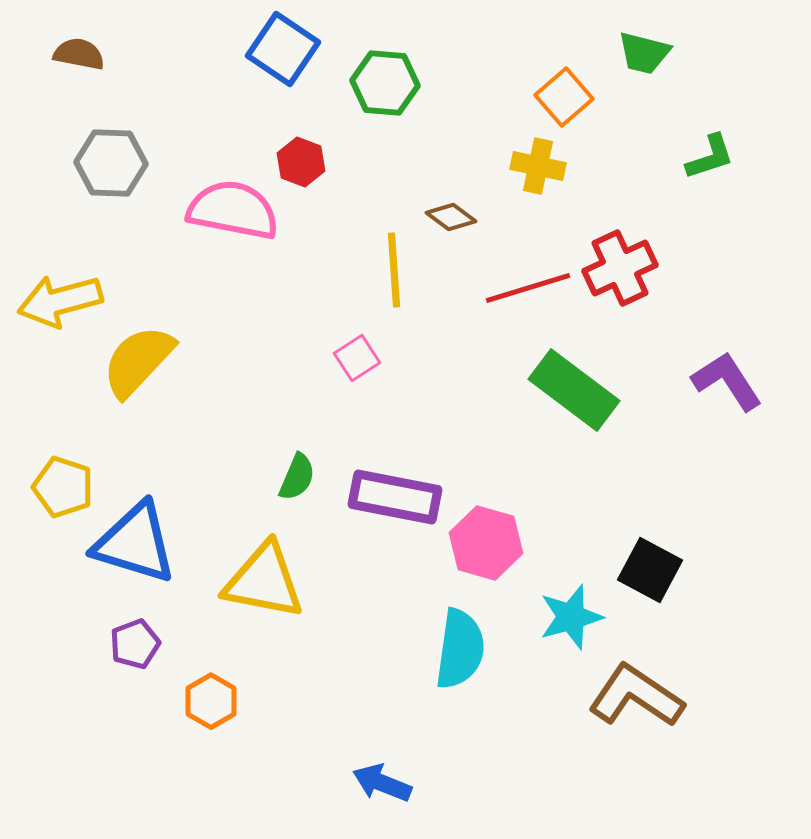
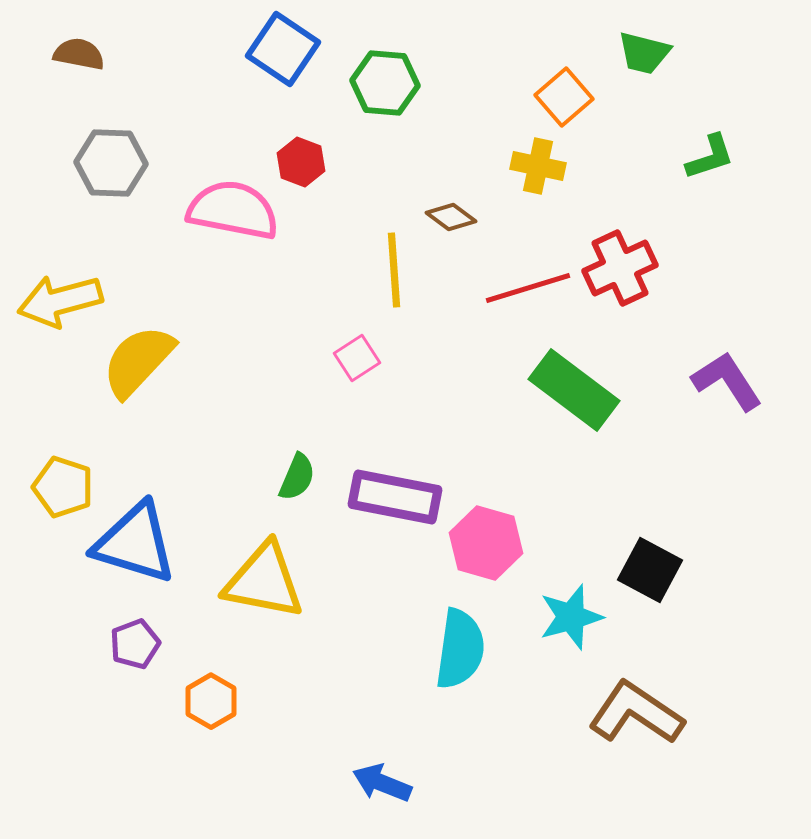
brown L-shape: moved 17 px down
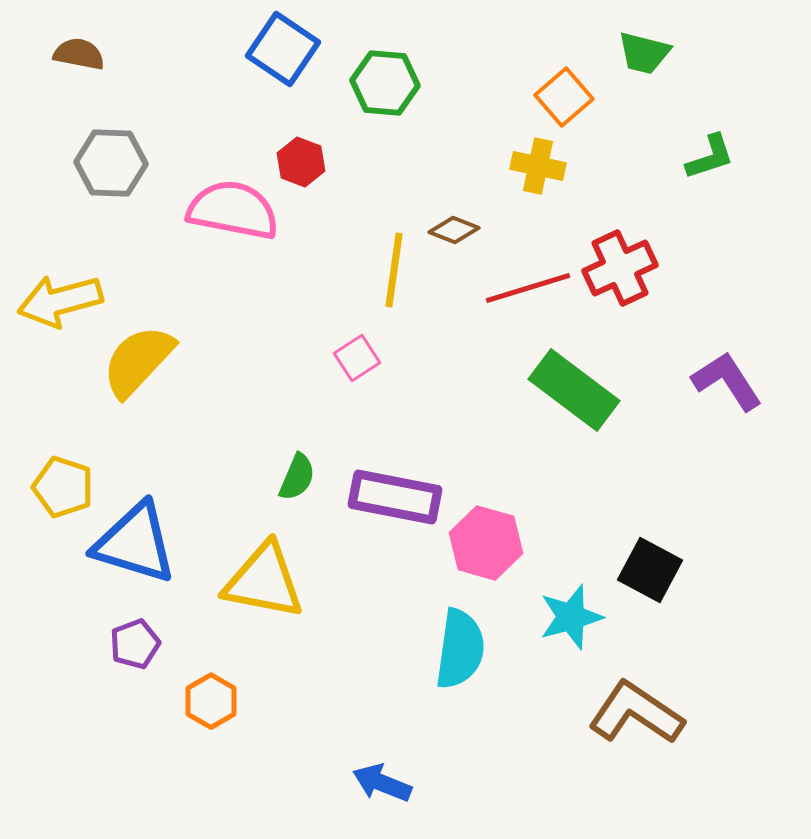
brown diamond: moved 3 px right, 13 px down; rotated 15 degrees counterclockwise
yellow line: rotated 12 degrees clockwise
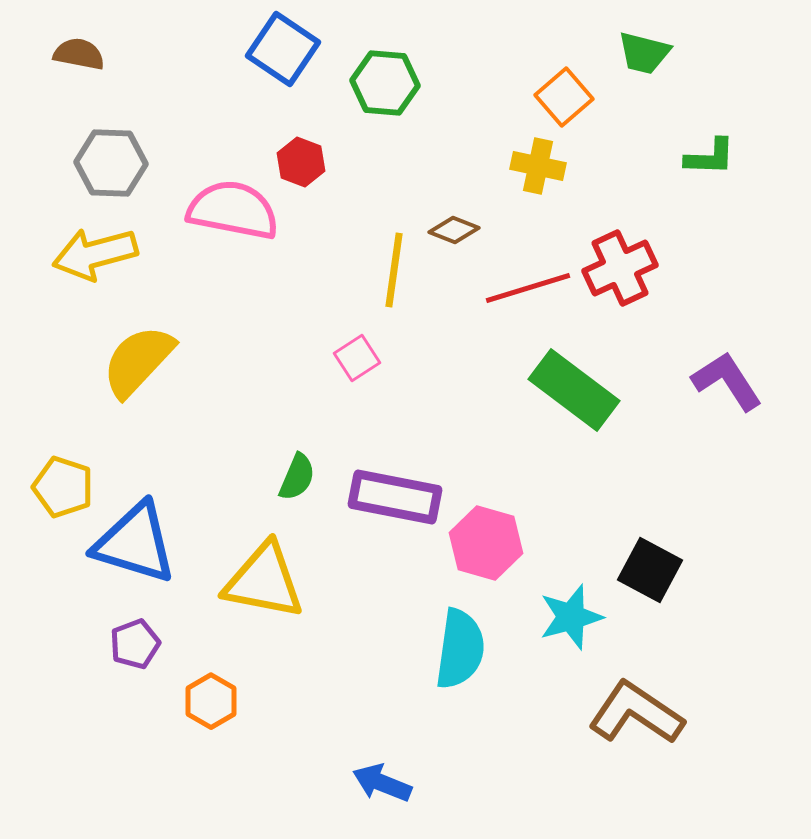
green L-shape: rotated 20 degrees clockwise
yellow arrow: moved 35 px right, 47 px up
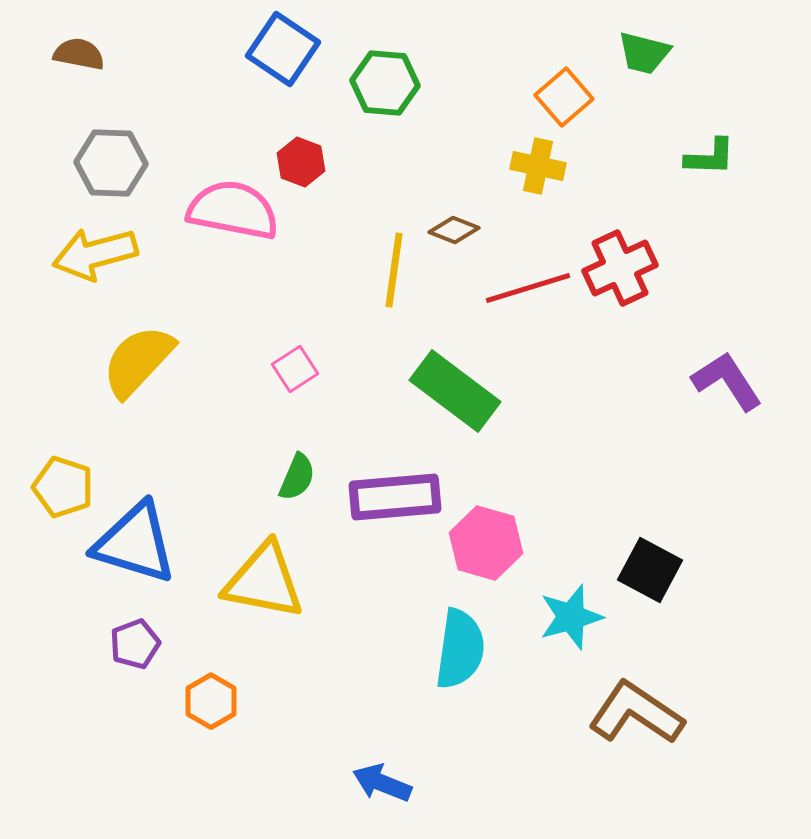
pink square: moved 62 px left, 11 px down
green rectangle: moved 119 px left, 1 px down
purple rectangle: rotated 16 degrees counterclockwise
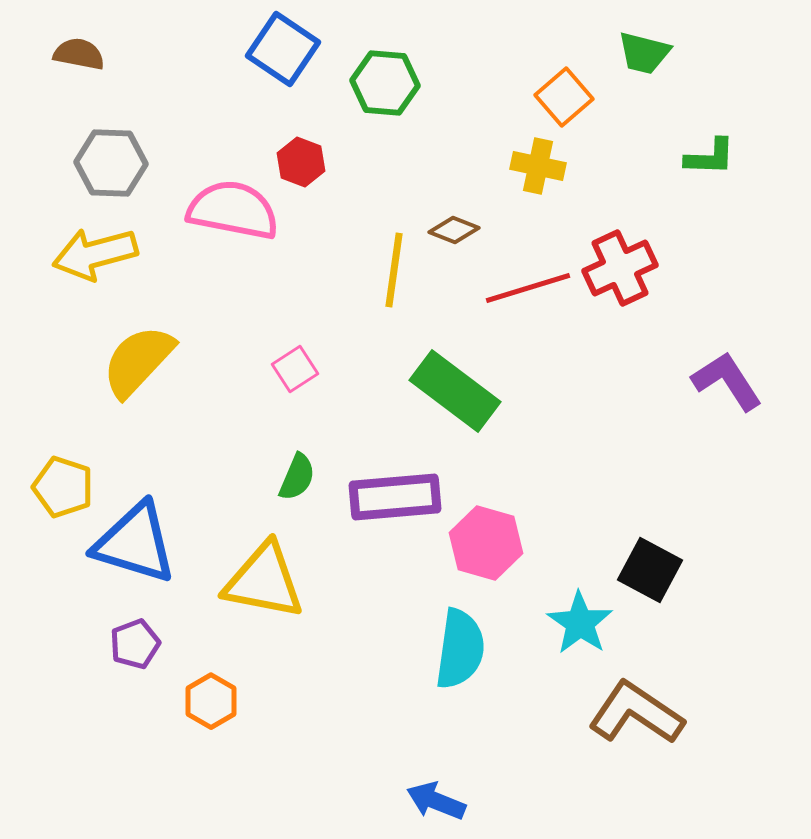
cyan star: moved 9 px right, 6 px down; rotated 22 degrees counterclockwise
blue arrow: moved 54 px right, 18 px down
